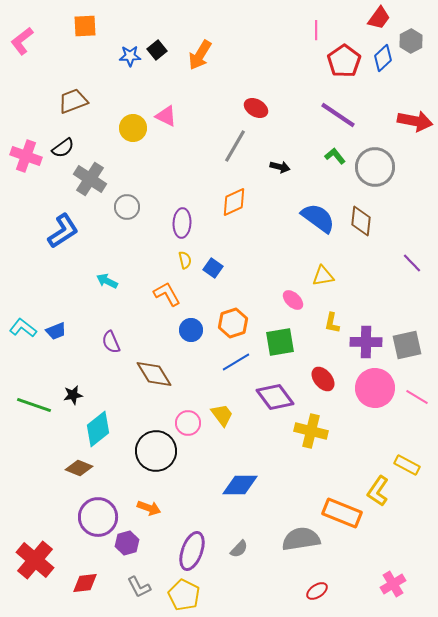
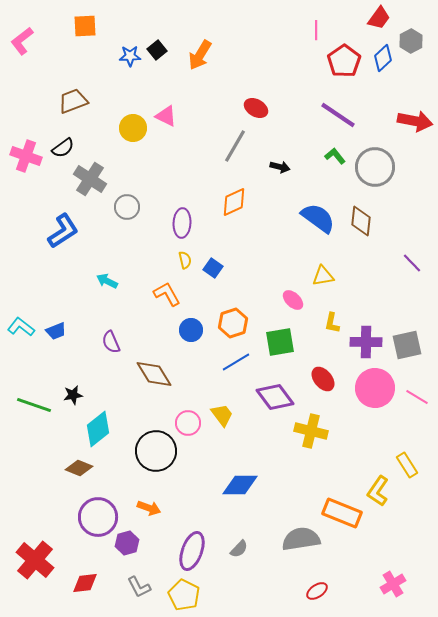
cyan L-shape at (23, 328): moved 2 px left, 1 px up
yellow rectangle at (407, 465): rotated 30 degrees clockwise
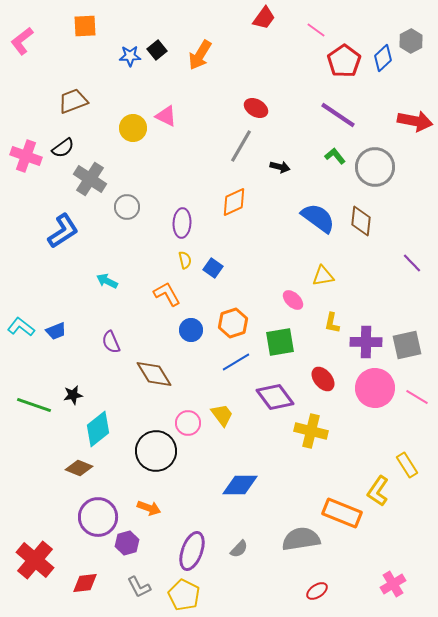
red trapezoid at (379, 18): moved 115 px left
pink line at (316, 30): rotated 54 degrees counterclockwise
gray line at (235, 146): moved 6 px right
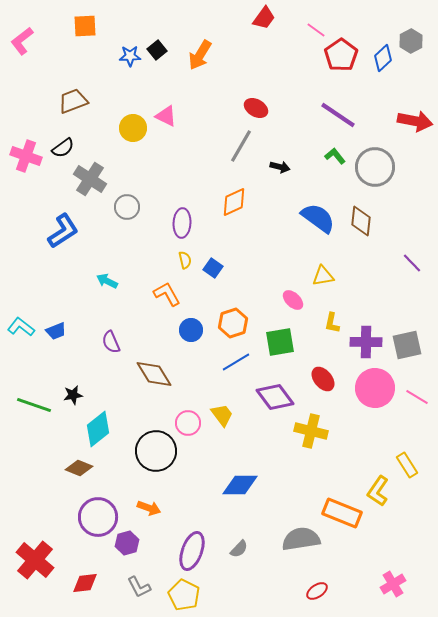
red pentagon at (344, 61): moved 3 px left, 6 px up
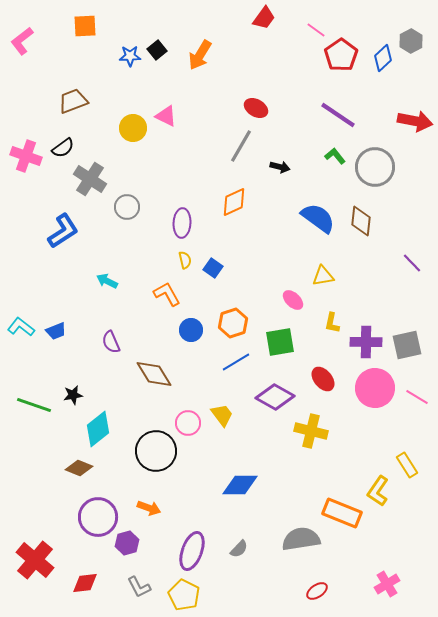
purple diamond at (275, 397): rotated 24 degrees counterclockwise
pink cross at (393, 584): moved 6 px left
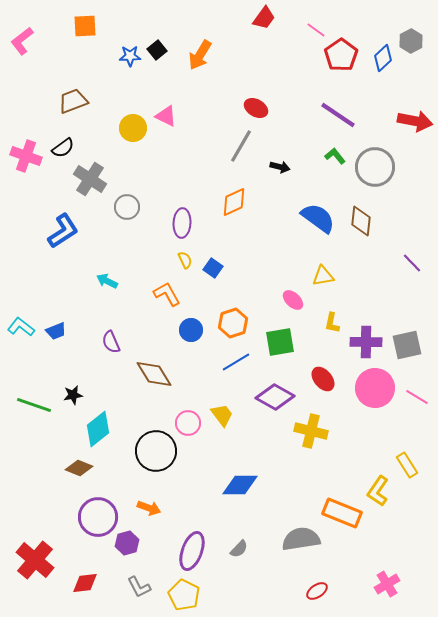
yellow semicircle at (185, 260): rotated 12 degrees counterclockwise
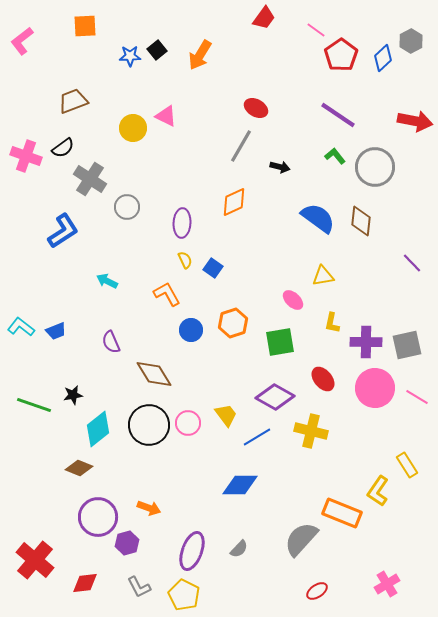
blue line at (236, 362): moved 21 px right, 75 px down
yellow trapezoid at (222, 415): moved 4 px right
black circle at (156, 451): moved 7 px left, 26 px up
gray semicircle at (301, 539): rotated 39 degrees counterclockwise
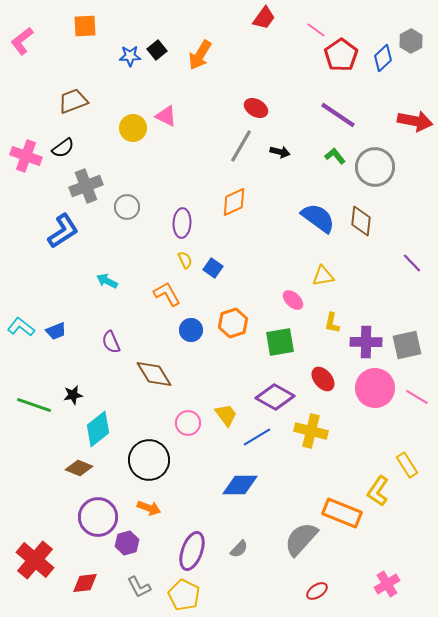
black arrow at (280, 167): moved 15 px up
gray cross at (90, 179): moved 4 px left, 7 px down; rotated 36 degrees clockwise
black circle at (149, 425): moved 35 px down
